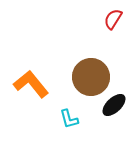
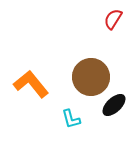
cyan L-shape: moved 2 px right
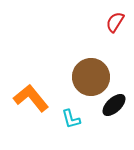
red semicircle: moved 2 px right, 3 px down
orange L-shape: moved 14 px down
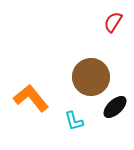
red semicircle: moved 2 px left
black ellipse: moved 1 px right, 2 px down
cyan L-shape: moved 3 px right, 2 px down
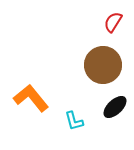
brown circle: moved 12 px right, 12 px up
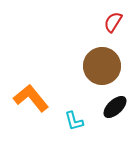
brown circle: moved 1 px left, 1 px down
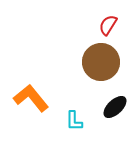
red semicircle: moved 5 px left, 3 px down
brown circle: moved 1 px left, 4 px up
cyan L-shape: rotated 15 degrees clockwise
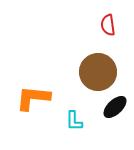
red semicircle: rotated 40 degrees counterclockwise
brown circle: moved 3 px left, 10 px down
orange L-shape: moved 2 px right; rotated 45 degrees counterclockwise
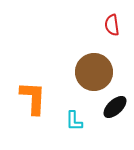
red semicircle: moved 4 px right
brown circle: moved 4 px left
orange L-shape: rotated 87 degrees clockwise
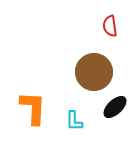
red semicircle: moved 2 px left, 1 px down
orange L-shape: moved 10 px down
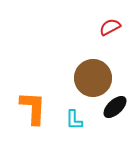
red semicircle: moved 1 px down; rotated 70 degrees clockwise
brown circle: moved 1 px left, 6 px down
cyan L-shape: moved 1 px up
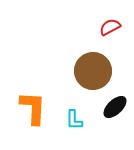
brown circle: moved 7 px up
